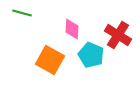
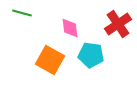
pink diamond: moved 2 px left, 1 px up; rotated 10 degrees counterclockwise
red cross: moved 11 px up; rotated 24 degrees clockwise
cyan pentagon: rotated 15 degrees counterclockwise
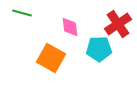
pink diamond: moved 1 px up
cyan pentagon: moved 8 px right, 6 px up; rotated 10 degrees counterclockwise
orange square: moved 1 px right, 2 px up
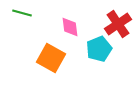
cyan pentagon: rotated 20 degrees counterclockwise
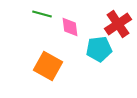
green line: moved 20 px right, 1 px down
cyan pentagon: rotated 15 degrees clockwise
orange square: moved 3 px left, 8 px down
